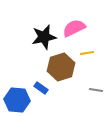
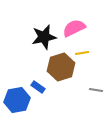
yellow line: moved 5 px left
blue rectangle: moved 3 px left, 1 px up
blue hexagon: rotated 15 degrees counterclockwise
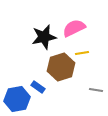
blue hexagon: moved 1 px up
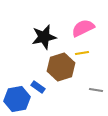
pink semicircle: moved 9 px right
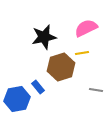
pink semicircle: moved 3 px right
blue rectangle: rotated 16 degrees clockwise
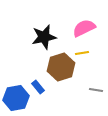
pink semicircle: moved 2 px left
blue hexagon: moved 1 px left, 1 px up
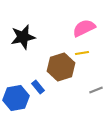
black star: moved 21 px left
gray line: rotated 32 degrees counterclockwise
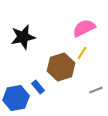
yellow line: rotated 48 degrees counterclockwise
